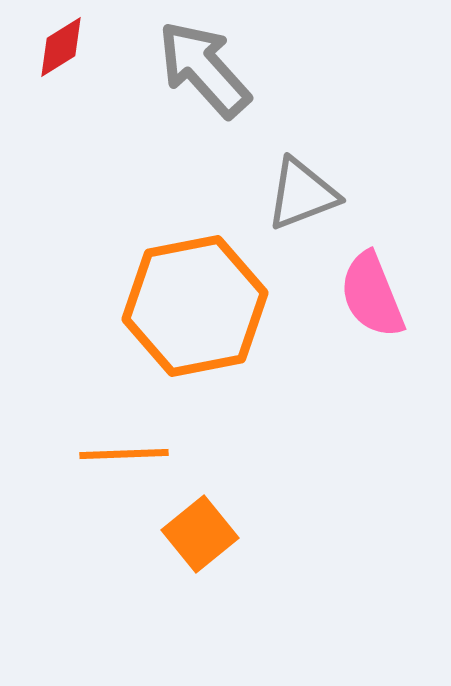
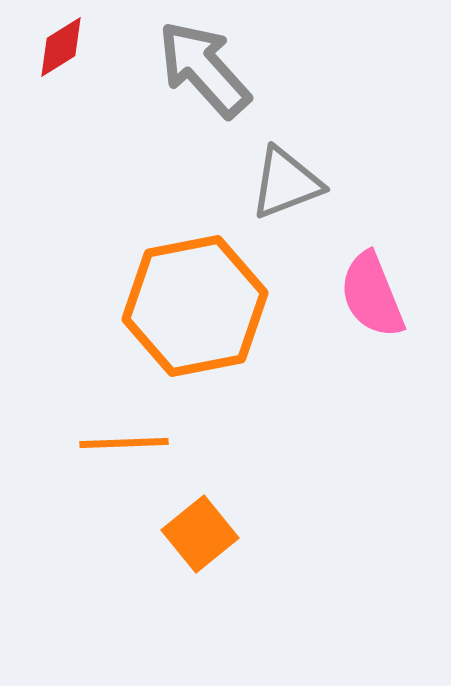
gray triangle: moved 16 px left, 11 px up
orange line: moved 11 px up
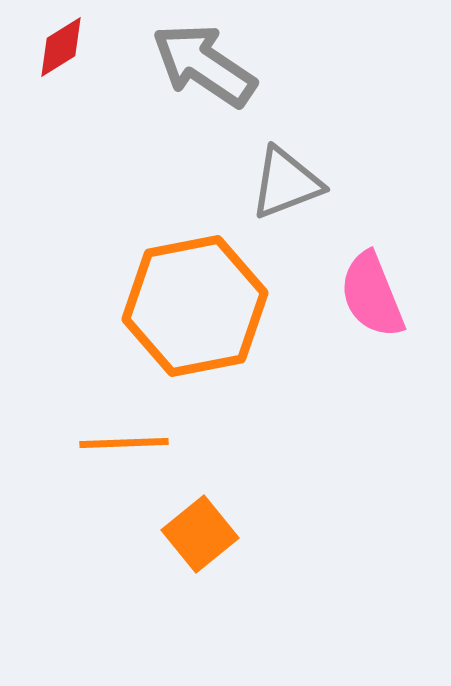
gray arrow: moved 4 px up; rotated 14 degrees counterclockwise
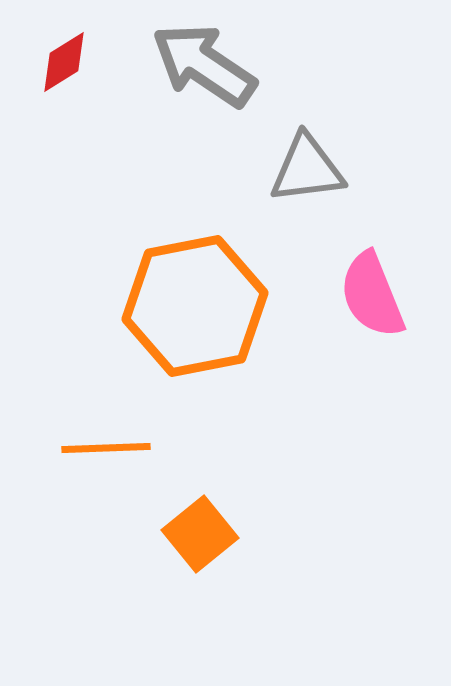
red diamond: moved 3 px right, 15 px down
gray triangle: moved 21 px right, 14 px up; rotated 14 degrees clockwise
orange line: moved 18 px left, 5 px down
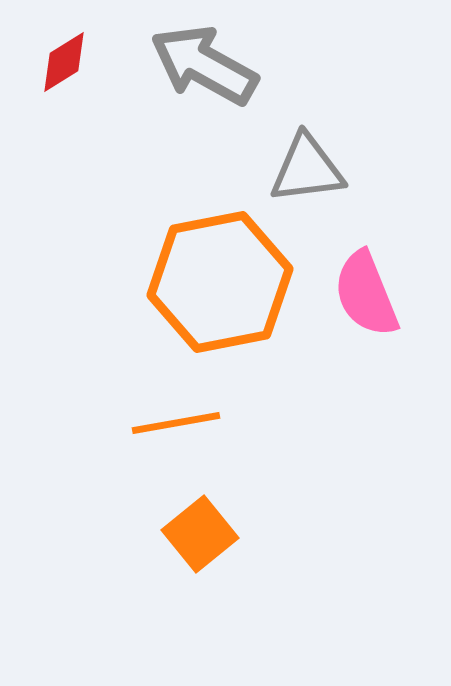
gray arrow: rotated 5 degrees counterclockwise
pink semicircle: moved 6 px left, 1 px up
orange hexagon: moved 25 px right, 24 px up
orange line: moved 70 px right, 25 px up; rotated 8 degrees counterclockwise
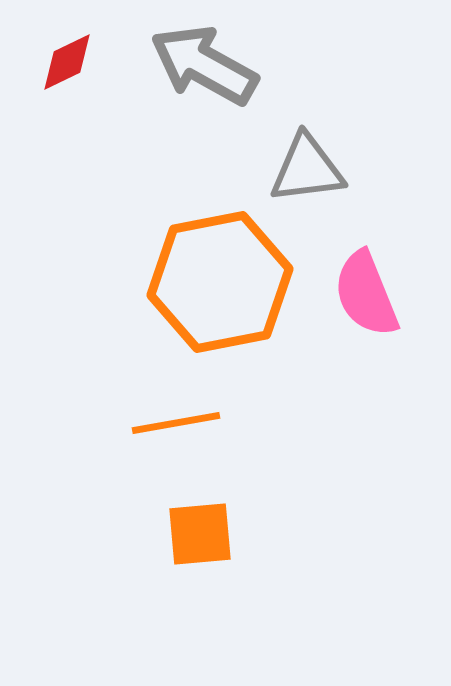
red diamond: moved 3 px right; rotated 6 degrees clockwise
orange square: rotated 34 degrees clockwise
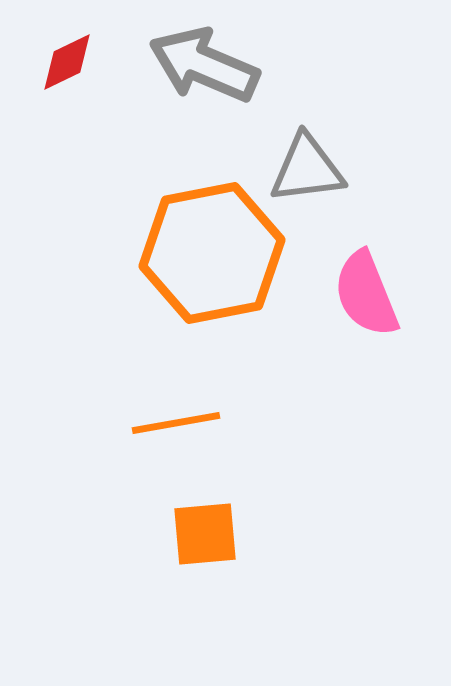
gray arrow: rotated 6 degrees counterclockwise
orange hexagon: moved 8 px left, 29 px up
orange square: moved 5 px right
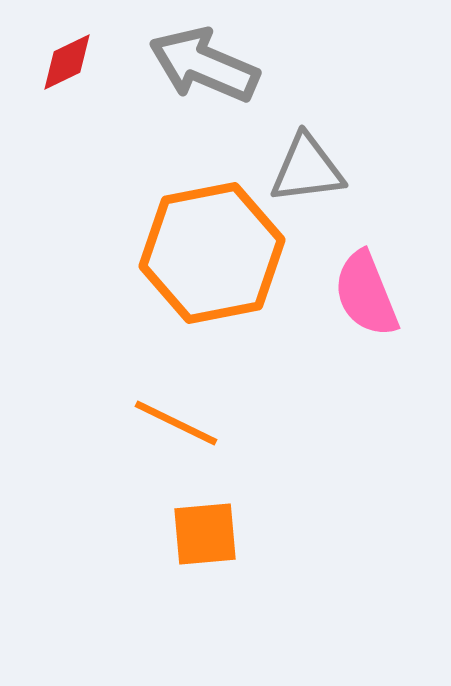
orange line: rotated 36 degrees clockwise
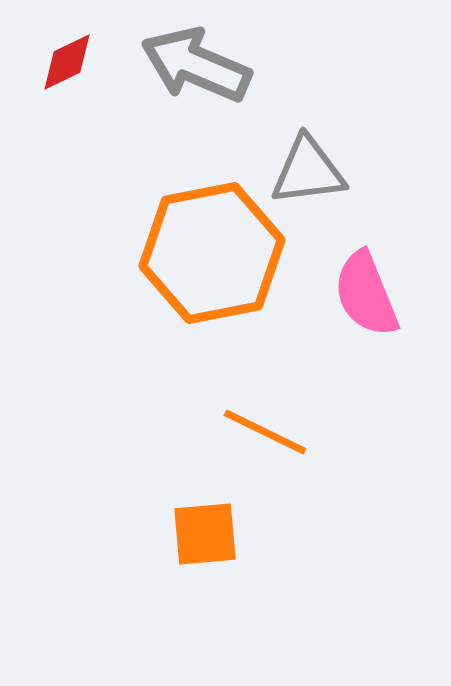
gray arrow: moved 8 px left
gray triangle: moved 1 px right, 2 px down
orange line: moved 89 px right, 9 px down
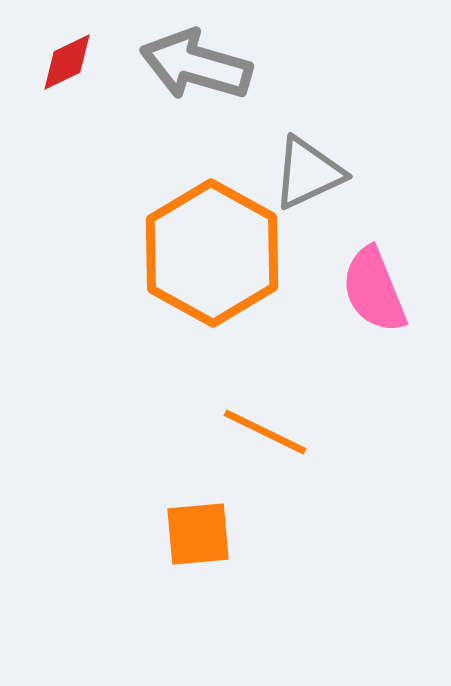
gray arrow: rotated 7 degrees counterclockwise
gray triangle: moved 2 px down; rotated 18 degrees counterclockwise
orange hexagon: rotated 20 degrees counterclockwise
pink semicircle: moved 8 px right, 4 px up
orange square: moved 7 px left
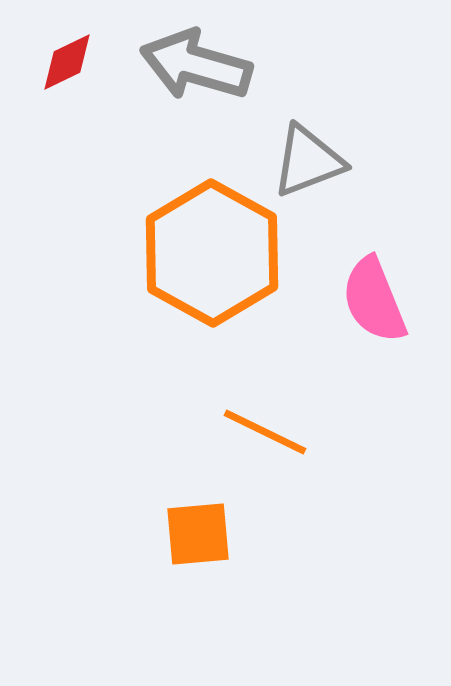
gray triangle: moved 12 px up; rotated 4 degrees clockwise
pink semicircle: moved 10 px down
